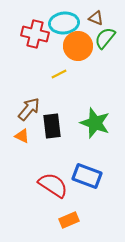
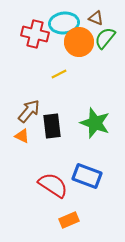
orange circle: moved 1 px right, 4 px up
brown arrow: moved 2 px down
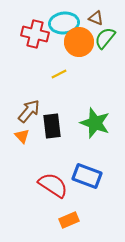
orange triangle: rotated 21 degrees clockwise
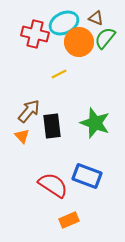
cyan ellipse: rotated 20 degrees counterclockwise
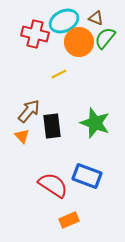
cyan ellipse: moved 2 px up
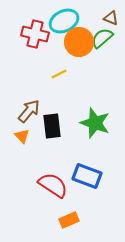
brown triangle: moved 15 px right
green semicircle: moved 3 px left; rotated 10 degrees clockwise
